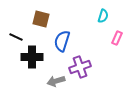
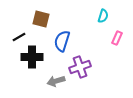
black line: moved 3 px right; rotated 56 degrees counterclockwise
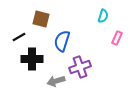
black cross: moved 2 px down
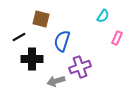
cyan semicircle: rotated 16 degrees clockwise
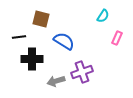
black line: rotated 24 degrees clockwise
blue semicircle: moved 2 px right; rotated 105 degrees clockwise
purple cross: moved 2 px right, 5 px down
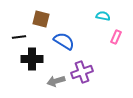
cyan semicircle: rotated 112 degrees counterclockwise
pink rectangle: moved 1 px left, 1 px up
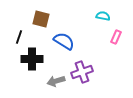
black line: rotated 64 degrees counterclockwise
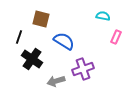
black cross: rotated 35 degrees clockwise
purple cross: moved 1 px right, 3 px up
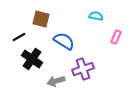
cyan semicircle: moved 7 px left
black line: rotated 40 degrees clockwise
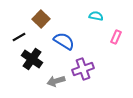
brown square: rotated 30 degrees clockwise
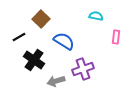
pink rectangle: rotated 16 degrees counterclockwise
black cross: moved 2 px right, 1 px down
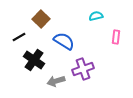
cyan semicircle: rotated 24 degrees counterclockwise
